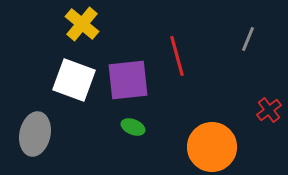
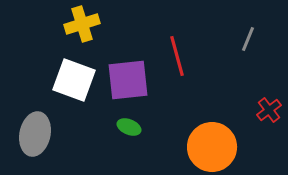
yellow cross: rotated 32 degrees clockwise
green ellipse: moved 4 px left
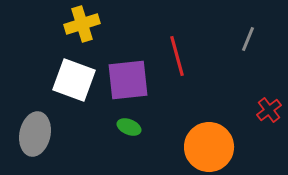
orange circle: moved 3 px left
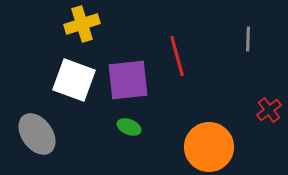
gray line: rotated 20 degrees counterclockwise
gray ellipse: moved 2 px right; rotated 48 degrees counterclockwise
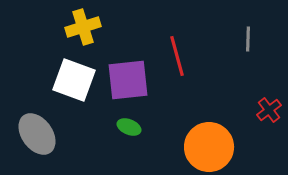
yellow cross: moved 1 px right, 3 px down
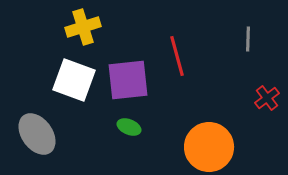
red cross: moved 2 px left, 12 px up
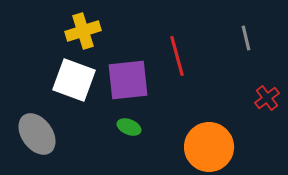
yellow cross: moved 4 px down
gray line: moved 2 px left, 1 px up; rotated 15 degrees counterclockwise
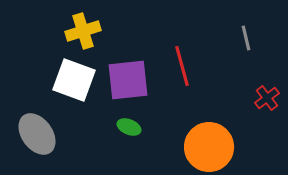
red line: moved 5 px right, 10 px down
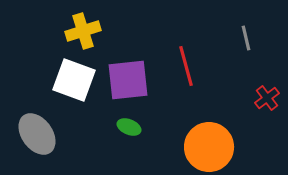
red line: moved 4 px right
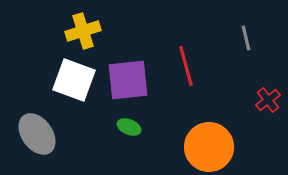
red cross: moved 1 px right, 2 px down
